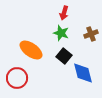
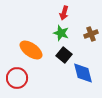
black square: moved 1 px up
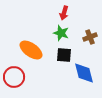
brown cross: moved 1 px left, 3 px down
black square: rotated 35 degrees counterclockwise
blue diamond: moved 1 px right
red circle: moved 3 px left, 1 px up
